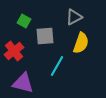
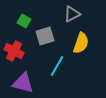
gray triangle: moved 2 px left, 3 px up
gray square: rotated 12 degrees counterclockwise
red cross: rotated 24 degrees counterclockwise
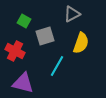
red cross: moved 1 px right
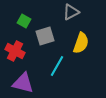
gray triangle: moved 1 px left, 2 px up
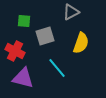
green square: rotated 24 degrees counterclockwise
cyan line: moved 2 px down; rotated 70 degrees counterclockwise
purple triangle: moved 5 px up
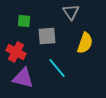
gray triangle: rotated 36 degrees counterclockwise
gray square: moved 2 px right; rotated 12 degrees clockwise
yellow semicircle: moved 4 px right
red cross: moved 1 px right, 1 px down
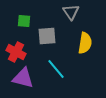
yellow semicircle: rotated 10 degrees counterclockwise
cyan line: moved 1 px left, 1 px down
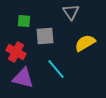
gray square: moved 2 px left
yellow semicircle: rotated 130 degrees counterclockwise
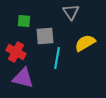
cyan line: moved 1 px right, 11 px up; rotated 50 degrees clockwise
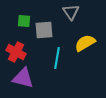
gray square: moved 1 px left, 6 px up
